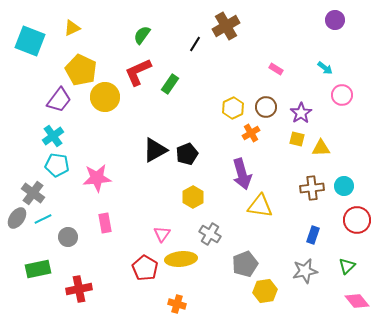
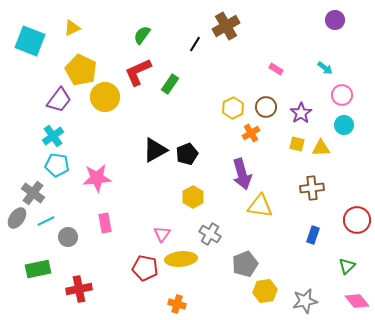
yellow square at (297, 139): moved 5 px down
cyan circle at (344, 186): moved 61 px up
cyan line at (43, 219): moved 3 px right, 2 px down
red pentagon at (145, 268): rotated 20 degrees counterclockwise
gray star at (305, 271): moved 30 px down
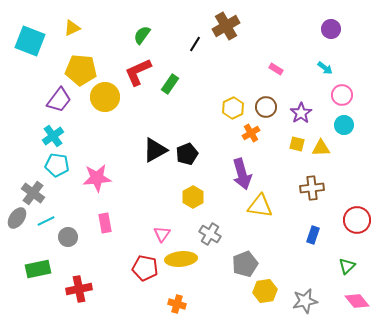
purple circle at (335, 20): moved 4 px left, 9 px down
yellow pentagon at (81, 70): rotated 20 degrees counterclockwise
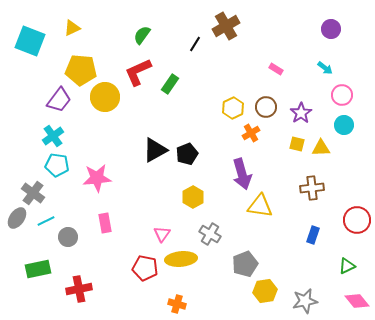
green triangle at (347, 266): rotated 18 degrees clockwise
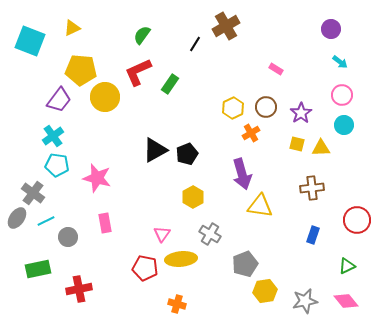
cyan arrow at (325, 68): moved 15 px right, 6 px up
pink star at (97, 178): rotated 20 degrees clockwise
pink diamond at (357, 301): moved 11 px left
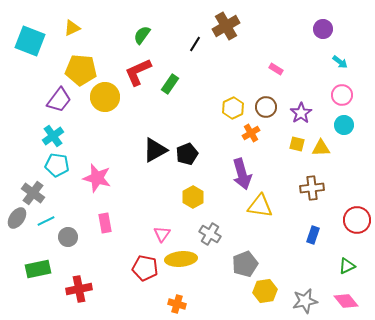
purple circle at (331, 29): moved 8 px left
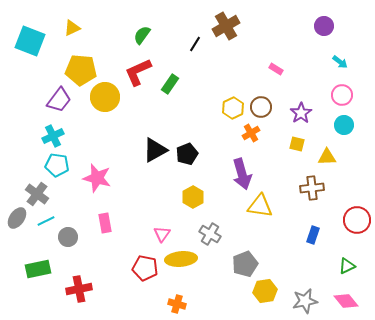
purple circle at (323, 29): moved 1 px right, 3 px up
brown circle at (266, 107): moved 5 px left
cyan cross at (53, 136): rotated 10 degrees clockwise
yellow triangle at (321, 148): moved 6 px right, 9 px down
gray cross at (33, 193): moved 4 px right, 1 px down
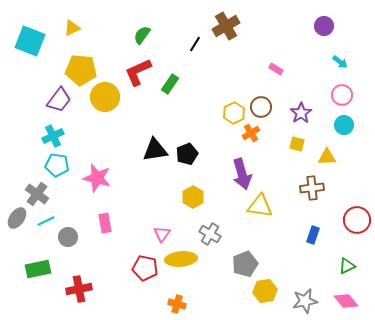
yellow hexagon at (233, 108): moved 1 px right, 5 px down
black triangle at (155, 150): rotated 20 degrees clockwise
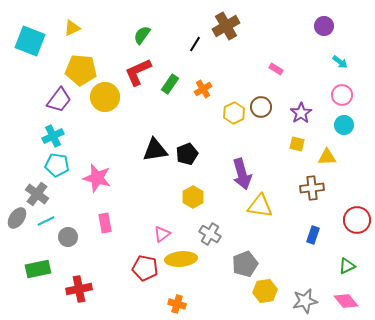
orange cross at (251, 133): moved 48 px left, 44 px up
pink triangle at (162, 234): rotated 18 degrees clockwise
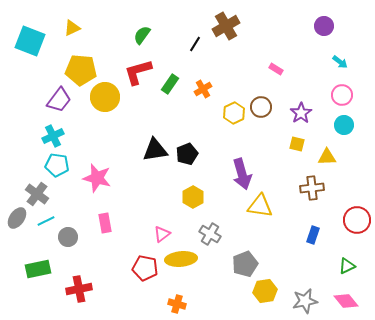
red L-shape at (138, 72): rotated 8 degrees clockwise
